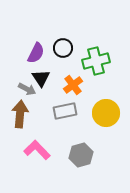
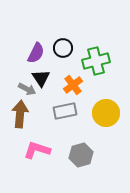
pink L-shape: rotated 28 degrees counterclockwise
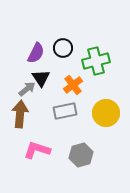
gray arrow: rotated 66 degrees counterclockwise
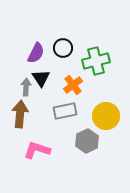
gray arrow: moved 1 px left, 2 px up; rotated 48 degrees counterclockwise
yellow circle: moved 3 px down
gray hexagon: moved 6 px right, 14 px up; rotated 10 degrees counterclockwise
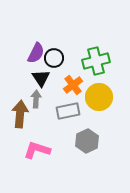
black circle: moved 9 px left, 10 px down
gray arrow: moved 10 px right, 12 px down
gray rectangle: moved 3 px right
yellow circle: moved 7 px left, 19 px up
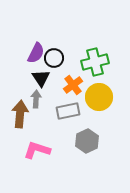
green cross: moved 1 px left, 1 px down
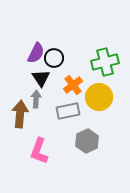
green cross: moved 10 px right
pink L-shape: moved 2 px right, 1 px down; rotated 88 degrees counterclockwise
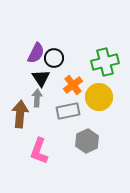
gray arrow: moved 1 px right, 1 px up
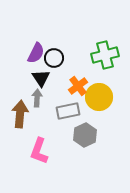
green cross: moved 7 px up
orange cross: moved 5 px right, 1 px down
gray hexagon: moved 2 px left, 6 px up
